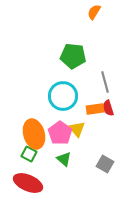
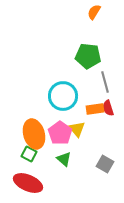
green pentagon: moved 15 px right
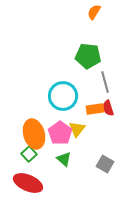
yellow triangle: rotated 18 degrees clockwise
green square: rotated 21 degrees clockwise
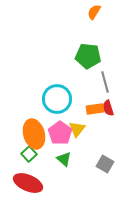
cyan circle: moved 6 px left, 3 px down
